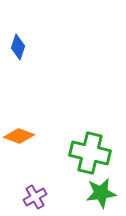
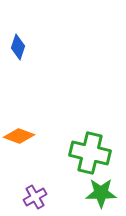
green star: rotated 8 degrees clockwise
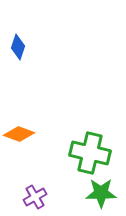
orange diamond: moved 2 px up
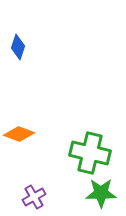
purple cross: moved 1 px left
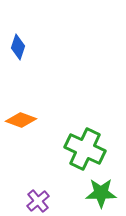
orange diamond: moved 2 px right, 14 px up
green cross: moved 5 px left, 4 px up; rotated 12 degrees clockwise
purple cross: moved 4 px right, 4 px down; rotated 10 degrees counterclockwise
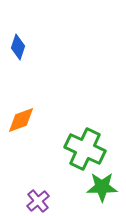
orange diamond: rotated 40 degrees counterclockwise
green star: moved 1 px right, 6 px up
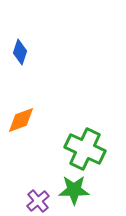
blue diamond: moved 2 px right, 5 px down
green star: moved 28 px left, 3 px down
